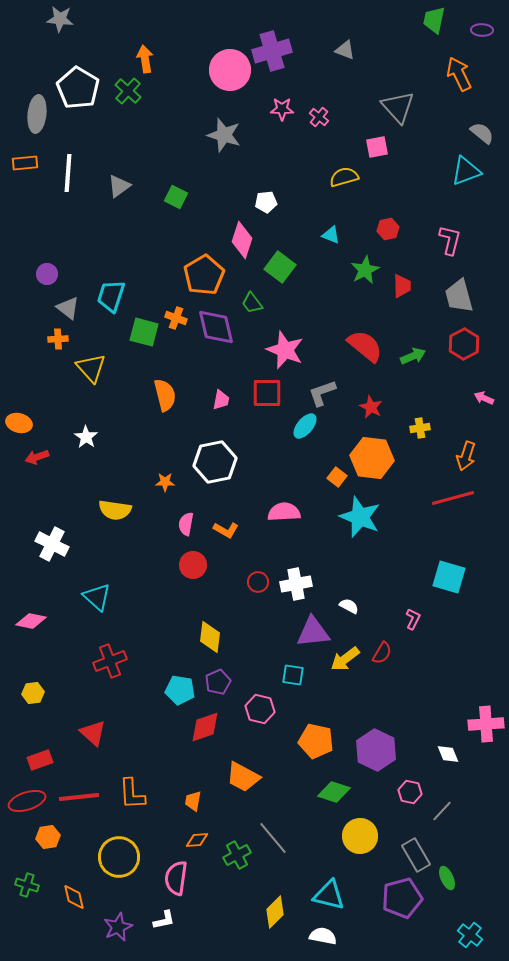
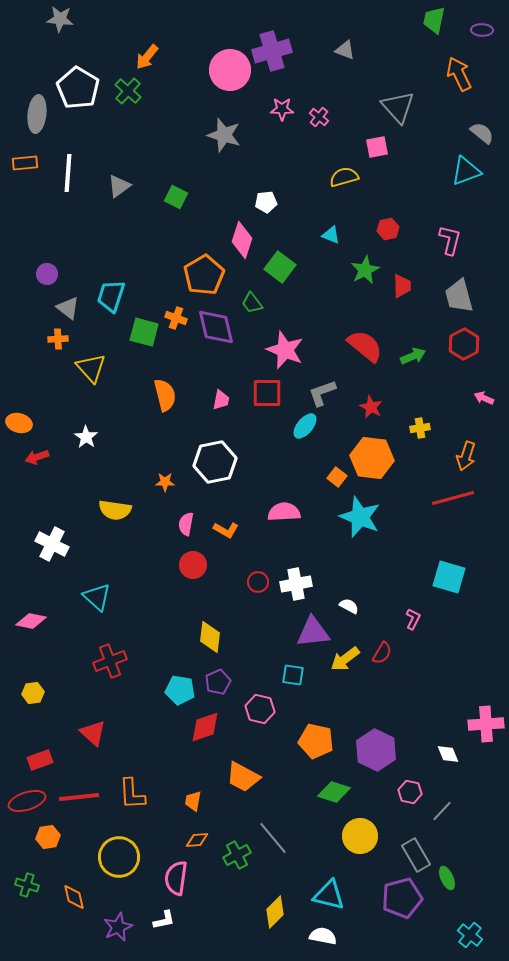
orange arrow at (145, 59): moved 2 px right, 2 px up; rotated 132 degrees counterclockwise
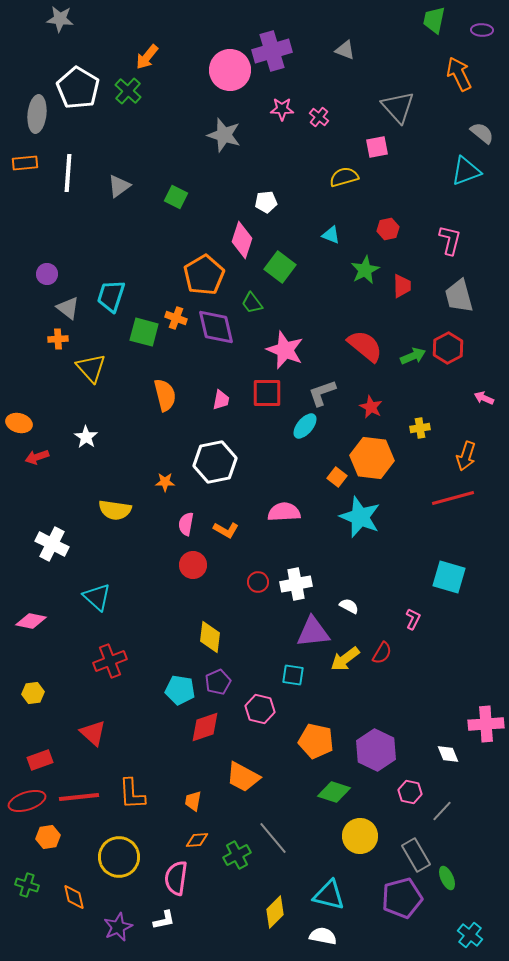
red hexagon at (464, 344): moved 16 px left, 4 px down
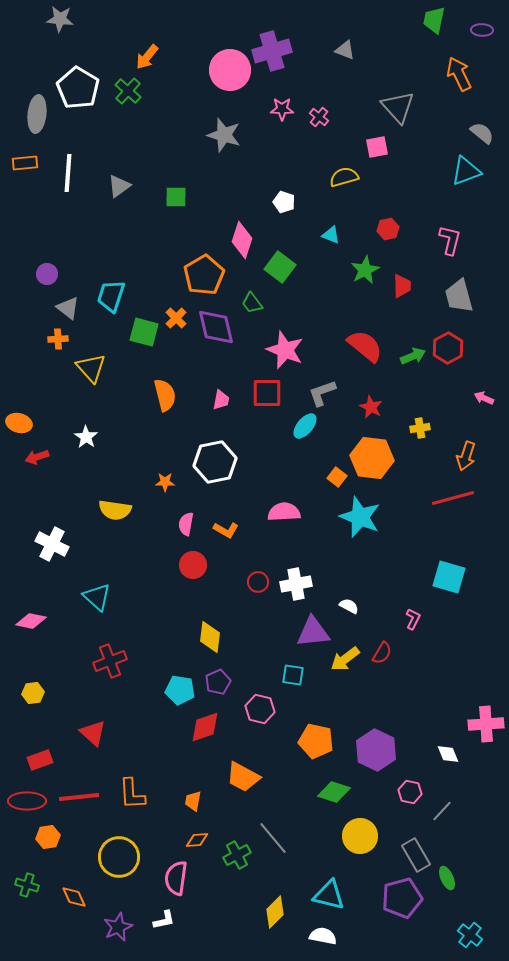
green square at (176, 197): rotated 25 degrees counterclockwise
white pentagon at (266, 202): moved 18 px right; rotated 25 degrees clockwise
orange cross at (176, 318): rotated 25 degrees clockwise
red ellipse at (27, 801): rotated 18 degrees clockwise
orange diamond at (74, 897): rotated 12 degrees counterclockwise
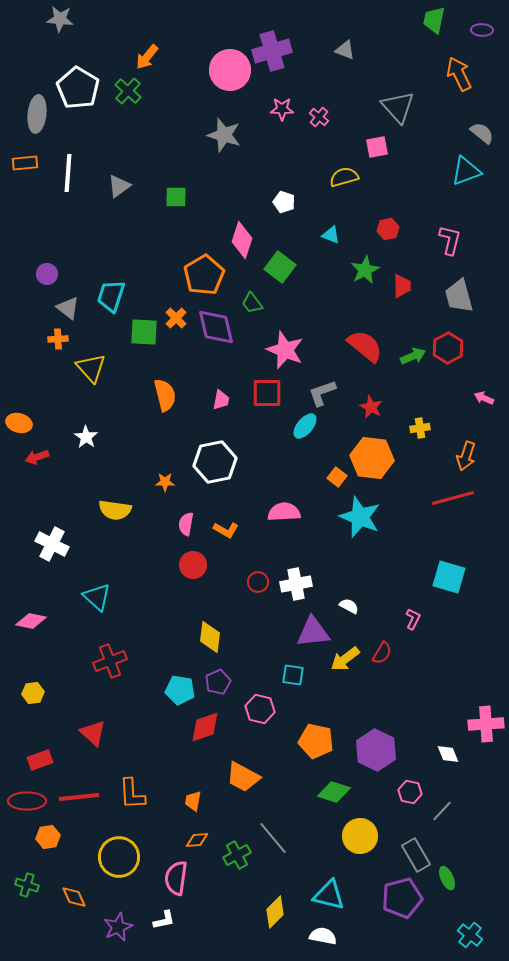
green square at (144, 332): rotated 12 degrees counterclockwise
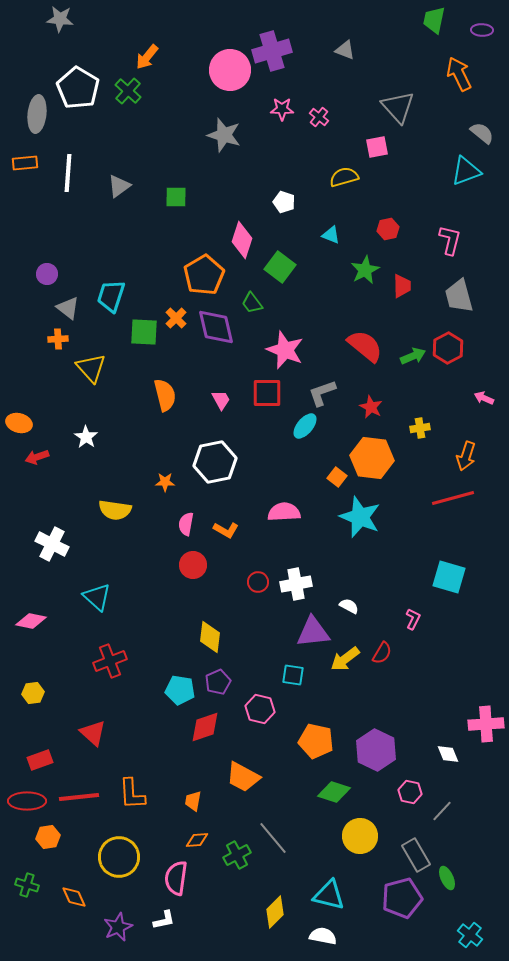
pink trapezoid at (221, 400): rotated 40 degrees counterclockwise
